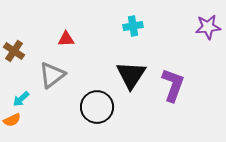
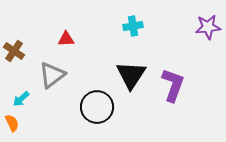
orange semicircle: moved 3 px down; rotated 90 degrees counterclockwise
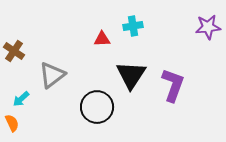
red triangle: moved 36 px right
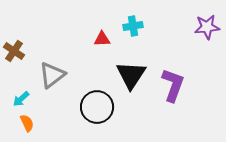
purple star: moved 1 px left
orange semicircle: moved 15 px right
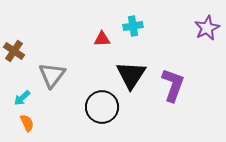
purple star: moved 1 px down; rotated 20 degrees counterclockwise
gray triangle: rotated 16 degrees counterclockwise
cyan arrow: moved 1 px right, 1 px up
black circle: moved 5 px right
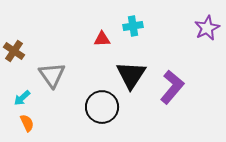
gray triangle: rotated 12 degrees counterclockwise
purple L-shape: moved 1 px left, 2 px down; rotated 20 degrees clockwise
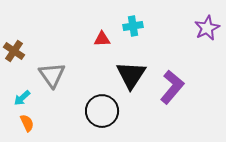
black circle: moved 4 px down
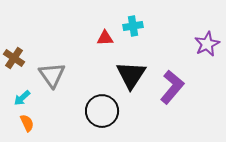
purple star: moved 16 px down
red triangle: moved 3 px right, 1 px up
brown cross: moved 7 px down
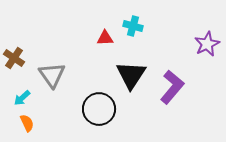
cyan cross: rotated 24 degrees clockwise
black circle: moved 3 px left, 2 px up
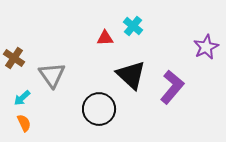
cyan cross: rotated 24 degrees clockwise
purple star: moved 1 px left, 3 px down
black triangle: rotated 20 degrees counterclockwise
orange semicircle: moved 3 px left
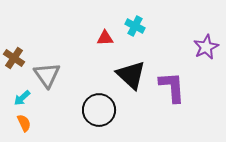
cyan cross: moved 2 px right; rotated 12 degrees counterclockwise
gray triangle: moved 5 px left
purple L-shape: rotated 44 degrees counterclockwise
black circle: moved 1 px down
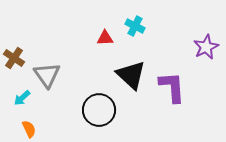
orange semicircle: moved 5 px right, 6 px down
